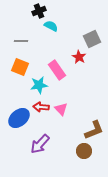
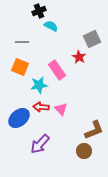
gray line: moved 1 px right, 1 px down
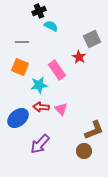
blue ellipse: moved 1 px left
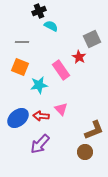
pink rectangle: moved 4 px right
red arrow: moved 9 px down
brown circle: moved 1 px right, 1 px down
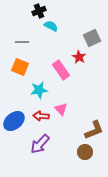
gray square: moved 1 px up
cyan star: moved 5 px down
blue ellipse: moved 4 px left, 3 px down
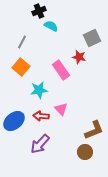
gray line: rotated 64 degrees counterclockwise
red star: rotated 16 degrees counterclockwise
orange square: moved 1 px right; rotated 18 degrees clockwise
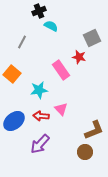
orange square: moved 9 px left, 7 px down
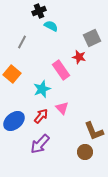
cyan star: moved 3 px right, 1 px up; rotated 12 degrees counterclockwise
pink triangle: moved 1 px right, 1 px up
red arrow: rotated 126 degrees clockwise
brown L-shape: moved 1 px down; rotated 90 degrees clockwise
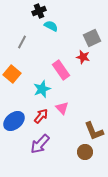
red star: moved 4 px right
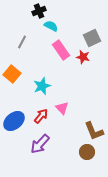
pink rectangle: moved 20 px up
cyan star: moved 3 px up
brown circle: moved 2 px right
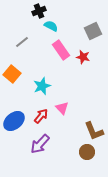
gray square: moved 1 px right, 7 px up
gray line: rotated 24 degrees clockwise
